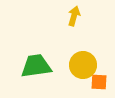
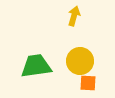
yellow circle: moved 3 px left, 4 px up
orange square: moved 11 px left, 1 px down
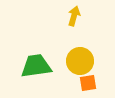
orange square: rotated 12 degrees counterclockwise
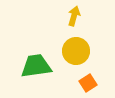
yellow circle: moved 4 px left, 10 px up
orange square: rotated 24 degrees counterclockwise
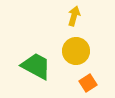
green trapezoid: rotated 36 degrees clockwise
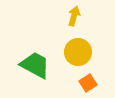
yellow circle: moved 2 px right, 1 px down
green trapezoid: moved 1 px left, 1 px up
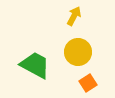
yellow arrow: rotated 12 degrees clockwise
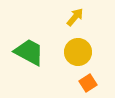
yellow arrow: moved 1 px right, 1 px down; rotated 12 degrees clockwise
green trapezoid: moved 6 px left, 13 px up
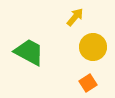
yellow circle: moved 15 px right, 5 px up
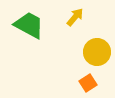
yellow circle: moved 4 px right, 5 px down
green trapezoid: moved 27 px up
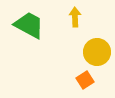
yellow arrow: rotated 42 degrees counterclockwise
orange square: moved 3 px left, 3 px up
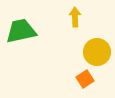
green trapezoid: moved 8 px left, 6 px down; rotated 40 degrees counterclockwise
orange square: moved 1 px up
